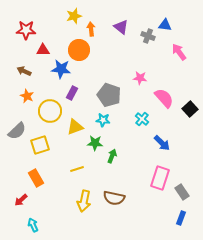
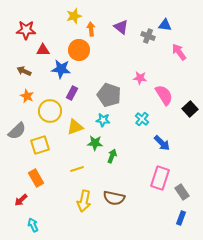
pink semicircle: moved 3 px up; rotated 10 degrees clockwise
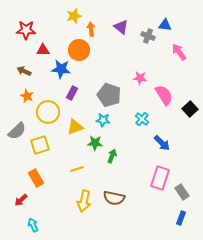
yellow circle: moved 2 px left, 1 px down
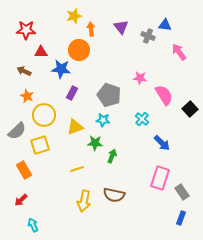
purple triangle: rotated 14 degrees clockwise
red triangle: moved 2 px left, 2 px down
yellow circle: moved 4 px left, 3 px down
orange rectangle: moved 12 px left, 8 px up
brown semicircle: moved 3 px up
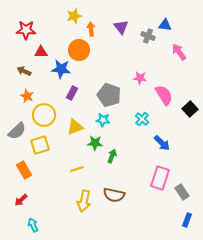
blue rectangle: moved 6 px right, 2 px down
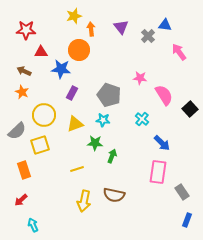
gray cross: rotated 24 degrees clockwise
orange star: moved 5 px left, 4 px up
yellow triangle: moved 3 px up
orange rectangle: rotated 12 degrees clockwise
pink rectangle: moved 2 px left, 6 px up; rotated 10 degrees counterclockwise
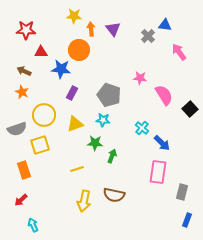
yellow star: rotated 21 degrees clockwise
purple triangle: moved 8 px left, 2 px down
cyan cross: moved 9 px down
gray semicircle: moved 2 px up; rotated 24 degrees clockwise
gray rectangle: rotated 49 degrees clockwise
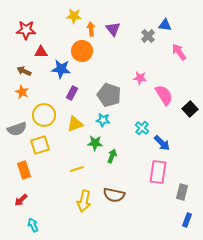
orange circle: moved 3 px right, 1 px down
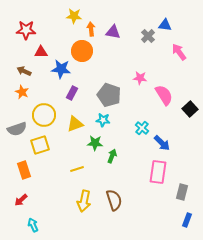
purple triangle: moved 3 px down; rotated 42 degrees counterclockwise
brown semicircle: moved 5 px down; rotated 120 degrees counterclockwise
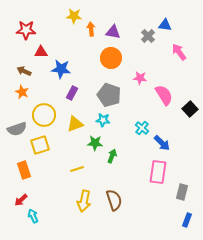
orange circle: moved 29 px right, 7 px down
cyan arrow: moved 9 px up
